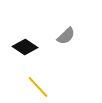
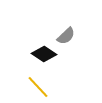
black diamond: moved 19 px right, 7 px down
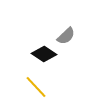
yellow line: moved 2 px left
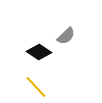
black diamond: moved 5 px left, 2 px up
